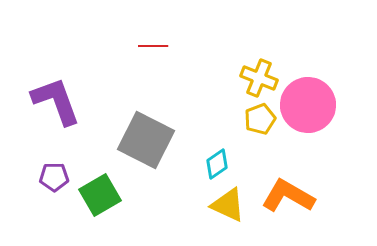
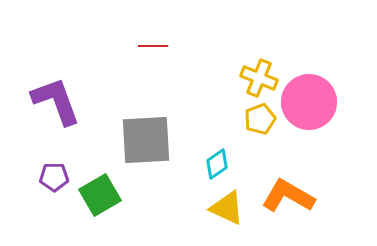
pink circle: moved 1 px right, 3 px up
gray square: rotated 30 degrees counterclockwise
yellow triangle: moved 1 px left, 3 px down
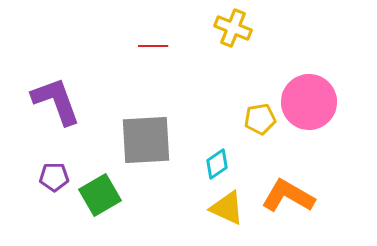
yellow cross: moved 26 px left, 50 px up
yellow pentagon: rotated 12 degrees clockwise
